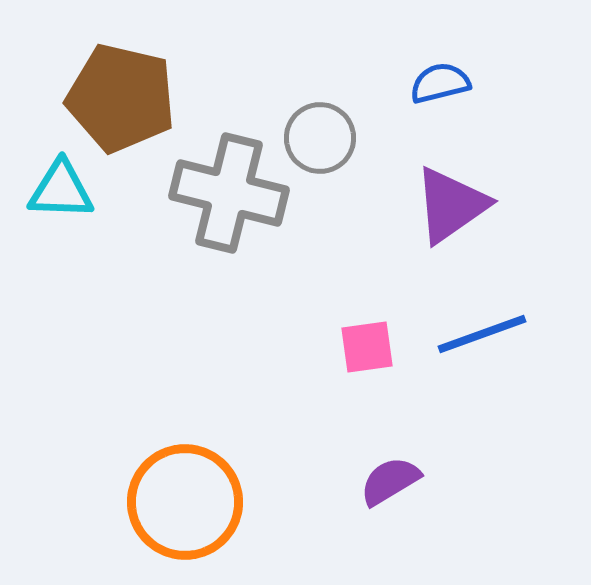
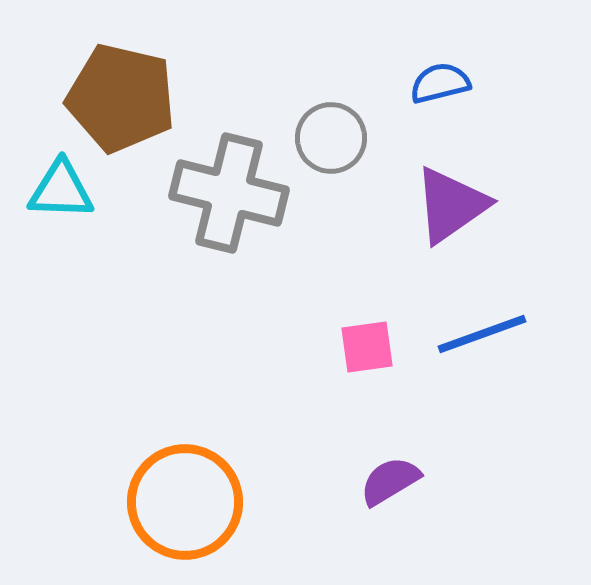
gray circle: moved 11 px right
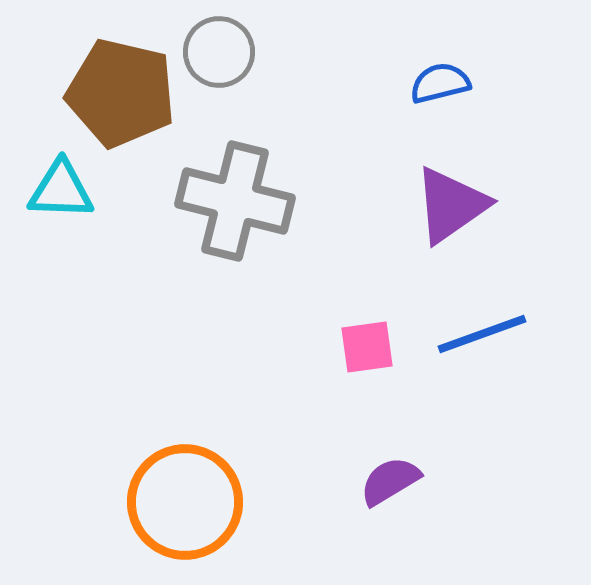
brown pentagon: moved 5 px up
gray circle: moved 112 px left, 86 px up
gray cross: moved 6 px right, 8 px down
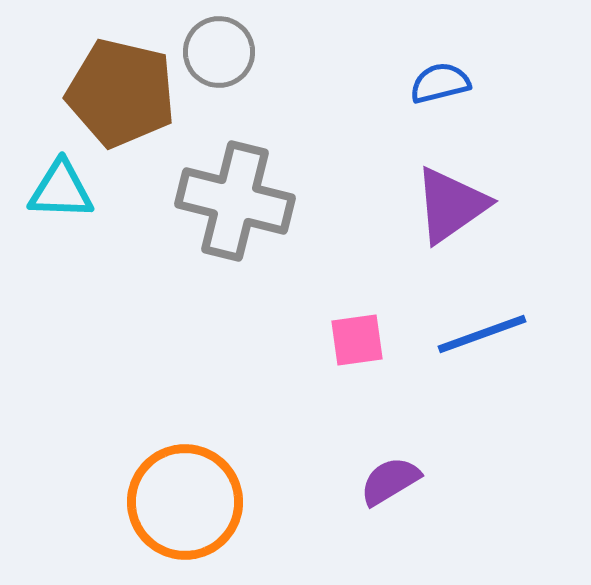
pink square: moved 10 px left, 7 px up
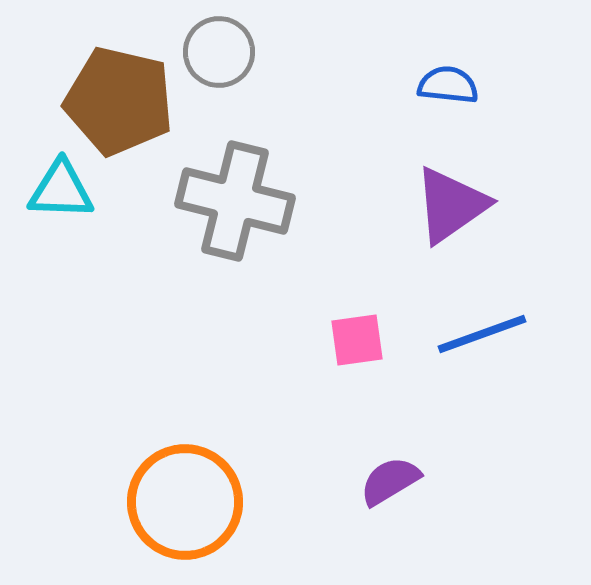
blue semicircle: moved 8 px right, 2 px down; rotated 20 degrees clockwise
brown pentagon: moved 2 px left, 8 px down
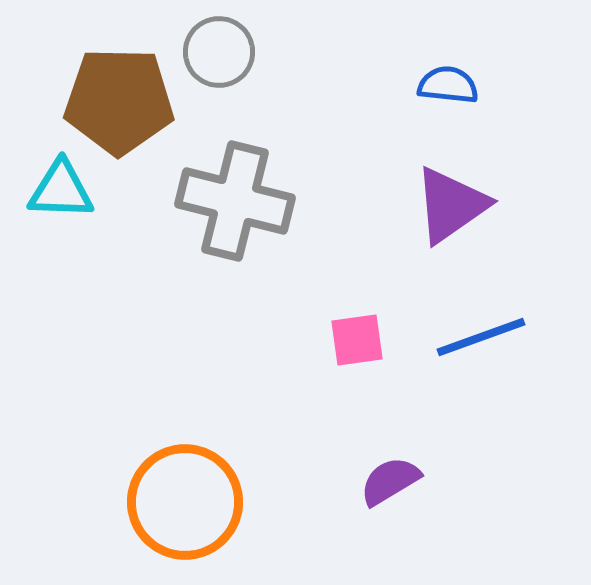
brown pentagon: rotated 12 degrees counterclockwise
blue line: moved 1 px left, 3 px down
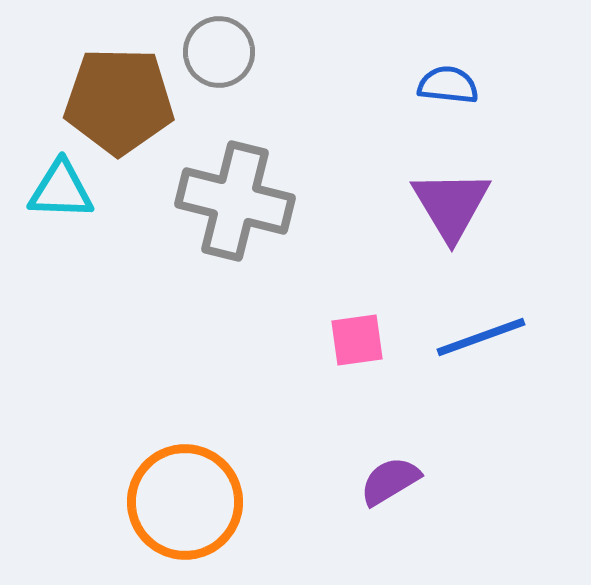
purple triangle: rotated 26 degrees counterclockwise
